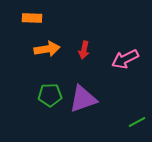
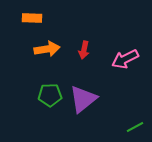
purple triangle: rotated 20 degrees counterclockwise
green line: moved 2 px left, 5 px down
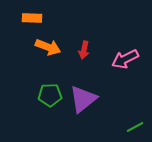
orange arrow: moved 1 px right, 2 px up; rotated 30 degrees clockwise
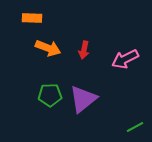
orange arrow: moved 1 px down
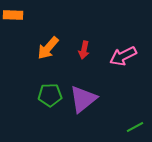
orange rectangle: moved 19 px left, 3 px up
orange arrow: rotated 110 degrees clockwise
pink arrow: moved 2 px left, 3 px up
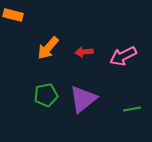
orange rectangle: rotated 12 degrees clockwise
red arrow: moved 2 px down; rotated 72 degrees clockwise
green pentagon: moved 4 px left; rotated 10 degrees counterclockwise
green line: moved 3 px left, 18 px up; rotated 18 degrees clockwise
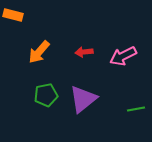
orange arrow: moved 9 px left, 4 px down
green line: moved 4 px right
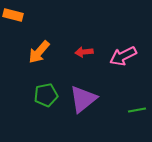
green line: moved 1 px right, 1 px down
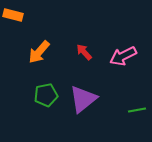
red arrow: rotated 54 degrees clockwise
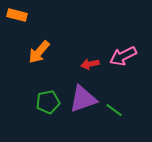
orange rectangle: moved 4 px right
red arrow: moved 6 px right, 12 px down; rotated 60 degrees counterclockwise
green pentagon: moved 2 px right, 7 px down
purple triangle: rotated 20 degrees clockwise
green line: moved 23 px left; rotated 48 degrees clockwise
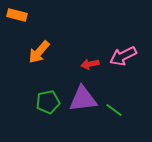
purple triangle: rotated 12 degrees clockwise
